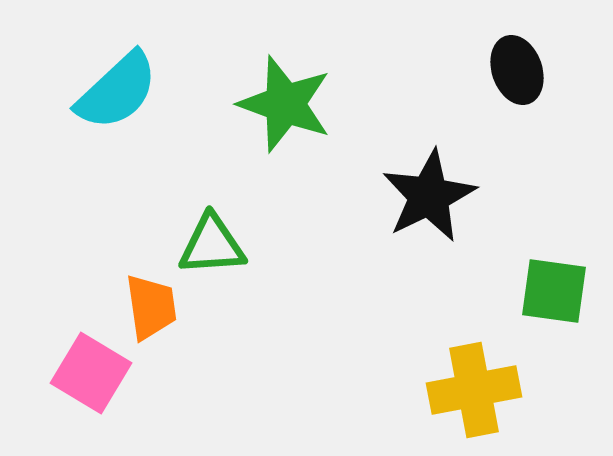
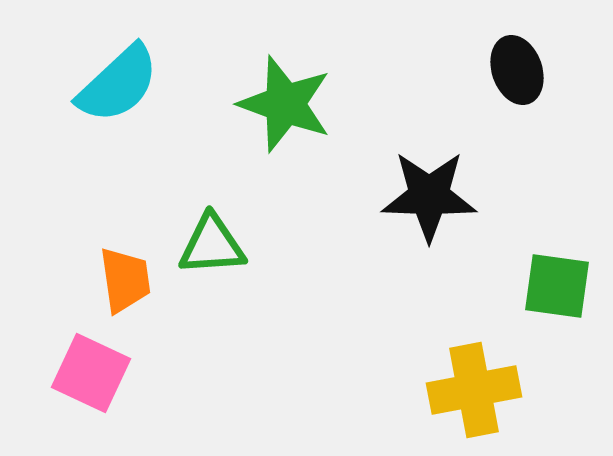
cyan semicircle: moved 1 px right, 7 px up
black star: rotated 28 degrees clockwise
green square: moved 3 px right, 5 px up
orange trapezoid: moved 26 px left, 27 px up
pink square: rotated 6 degrees counterclockwise
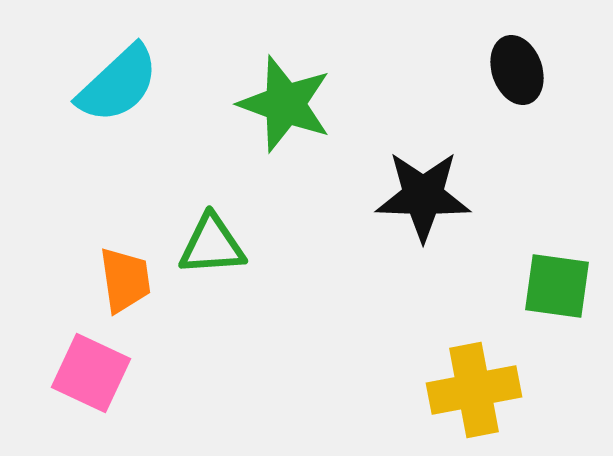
black star: moved 6 px left
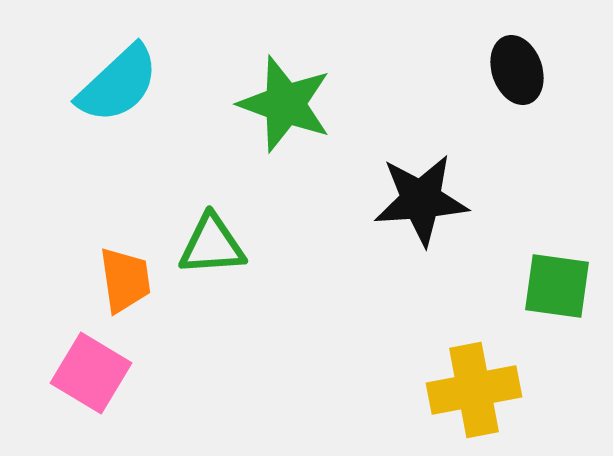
black star: moved 2 px left, 4 px down; rotated 6 degrees counterclockwise
pink square: rotated 6 degrees clockwise
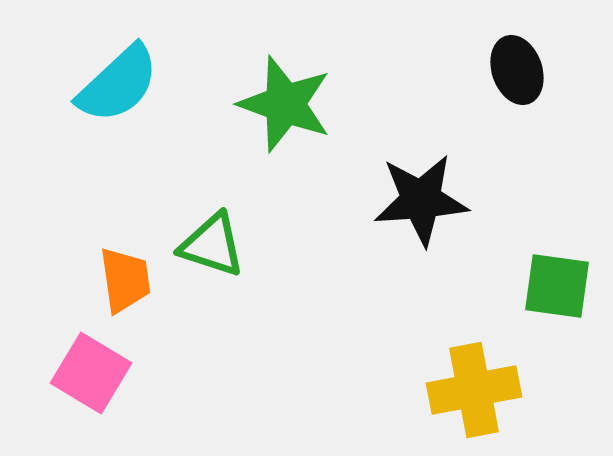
green triangle: rotated 22 degrees clockwise
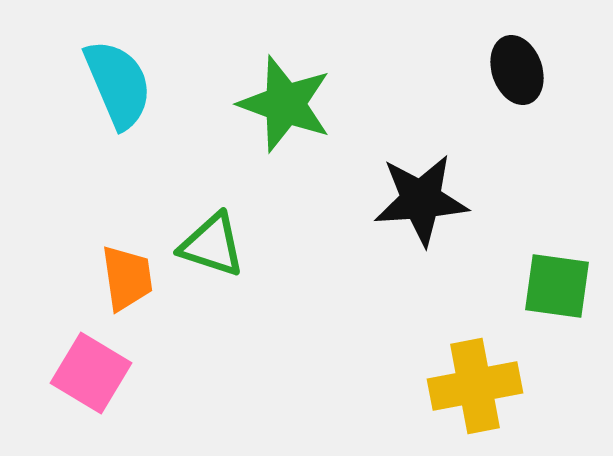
cyan semicircle: rotated 70 degrees counterclockwise
orange trapezoid: moved 2 px right, 2 px up
yellow cross: moved 1 px right, 4 px up
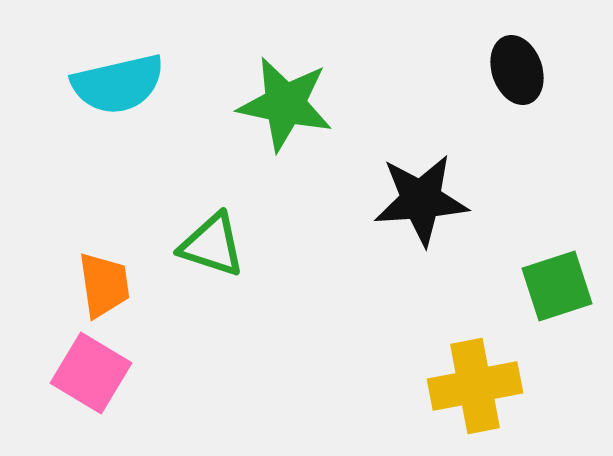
cyan semicircle: rotated 100 degrees clockwise
green star: rotated 8 degrees counterclockwise
orange trapezoid: moved 23 px left, 7 px down
green square: rotated 26 degrees counterclockwise
